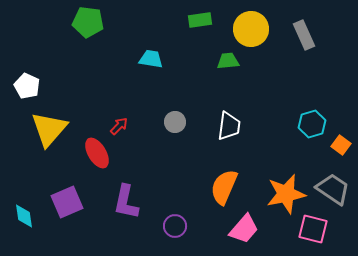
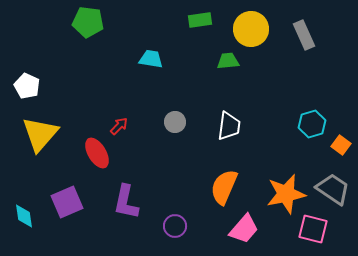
yellow triangle: moved 9 px left, 5 px down
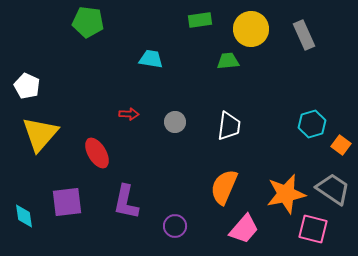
red arrow: moved 10 px right, 12 px up; rotated 48 degrees clockwise
purple square: rotated 16 degrees clockwise
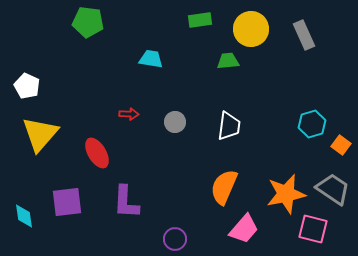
purple L-shape: rotated 9 degrees counterclockwise
purple circle: moved 13 px down
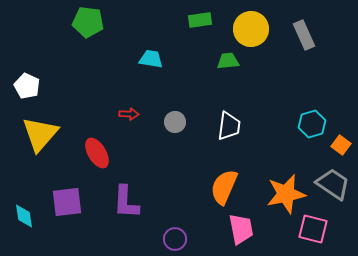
gray trapezoid: moved 5 px up
pink trapezoid: moved 3 px left; rotated 52 degrees counterclockwise
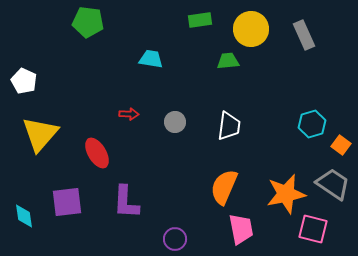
white pentagon: moved 3 px left, 5 px up
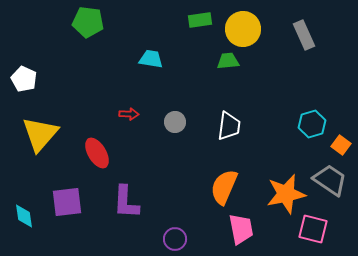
yellow circle: moved 8 px left
white pentagon: moved 2 px up
gray trapezoid: moved 3 px left, 4 px up
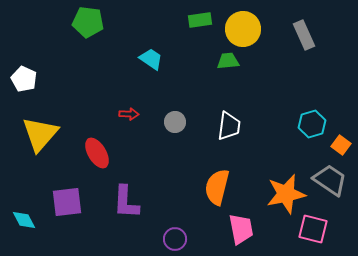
cyan trapezoid: rotated 25 degrees clockwise
orange semicircle: moved 7 px left; rotated 9 degrees counterclockwise
cyan diamond: moved 4 px down; rotated 20 degrees counterclockwise
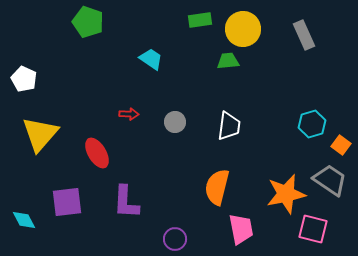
green pentagon: rotated 12 degrees clockwise
